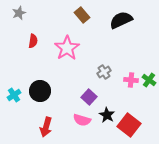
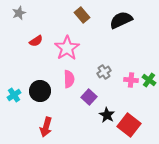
red semicircle: moved 3 px right; rotated 48 degrees clockwise
pink semicircle: moved 13 px left, 41 px up; rotated 108 degrees counterclockwise
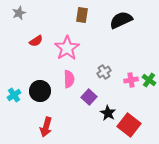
brown rectangle: rotated 49 degrees clockwise
pink cross: rotated 16 degrees counterclockwise
black star: moved 1 px right, 2 px up
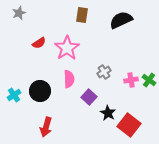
red semicircle: moved 3 px right, 2 px down
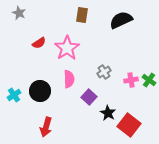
gray star: rotated 24 degrees counterclockwise
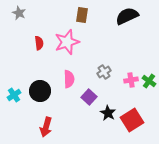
black semicircle: moved 6 px right, 4 px up
red semicircle: rotated 64 degrees counterclockwise
pink star: moved 6 px up; rotated 15 degrees clockwise
green cross: moved 1 px down
red square: moved 3 px right, 5 px up; rotated 20 degrees clockwise
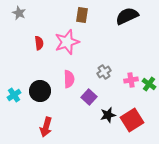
green cross: moved 3 px down
black star: moved 2 px down; rotated 28 degrees clockwise
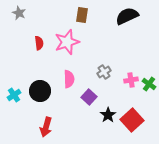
black star: rotated 21 degrees counterclockwise
red square: rotated 10 degrees counterclockwise
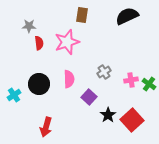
gray star: moved 10 px right, 13 px down; rotated 24 degrees counterclockwise
black circle: moved 1 px left, 7 px up
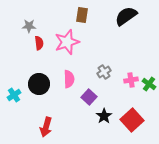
black semicircle: moved 1 px left; rotated 10 degrees counterclockwise
black star: moved 4 px left, 1 px down
